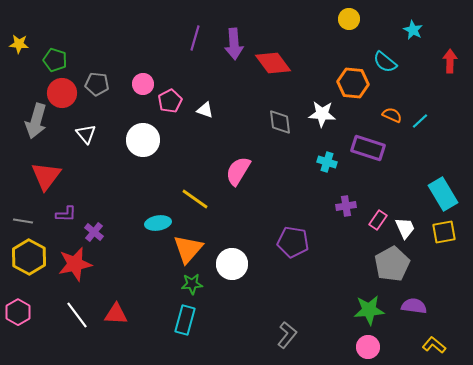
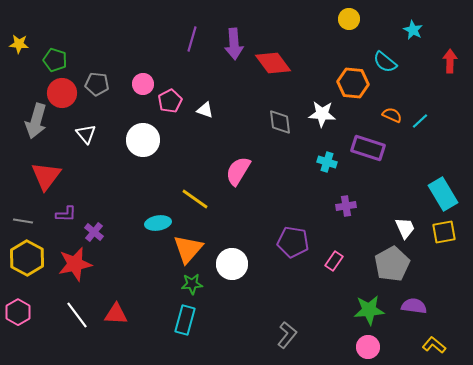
purple line at (195, 38): moved 3 px left, 1 px down
pink rectangle at (378, 220): moved 44 px left, 41 px down
yellow hexagon at (29, 257): moved 2 px left, 1 px down
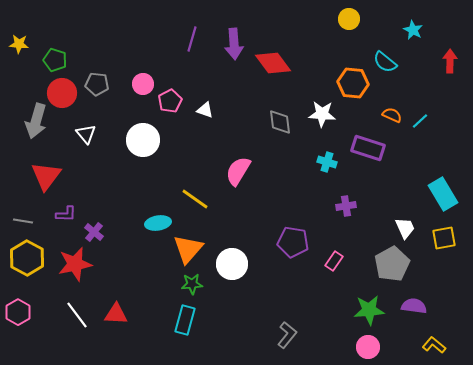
yellow square at (444, 232): moved 6 px down
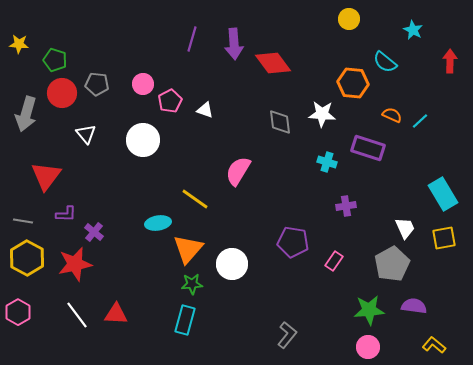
gray arrow at (36, 121): moved 10 px left, 7 px up
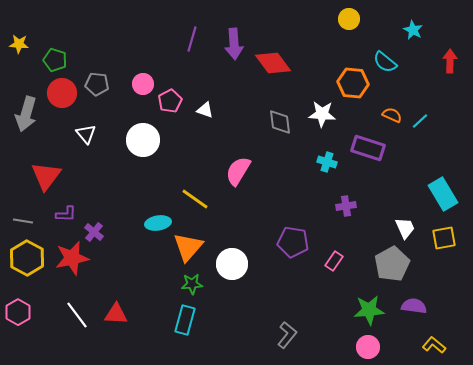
orange triangle at (188, 249): moved 2 px up
red star at (75, 264): moved 3 px left, 6 px up
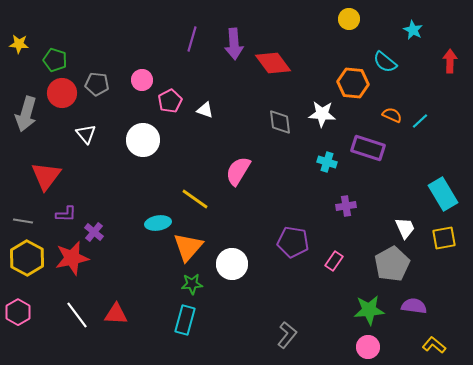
pink circle at (143, 84): moved 1 px left, 4 px up
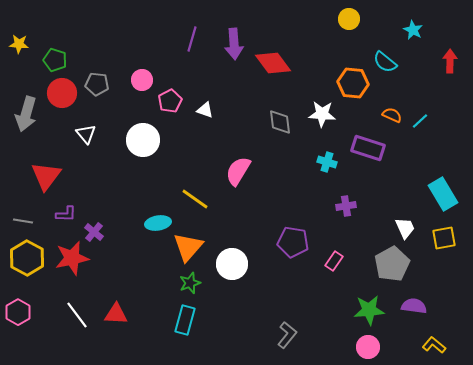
green star at (192, 284): moved 2 px left, 1 px up; rotated 15 degrees counterclockwise
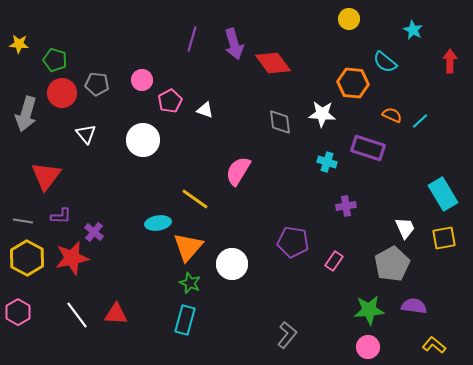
purple arrow at (234, 44): rotated 12 degrees counterclockwise
purple L-shape at (66, 214): moved 5 px left, 2 px down
green star at (190, 283): rotated 30 degrees counterclockwise
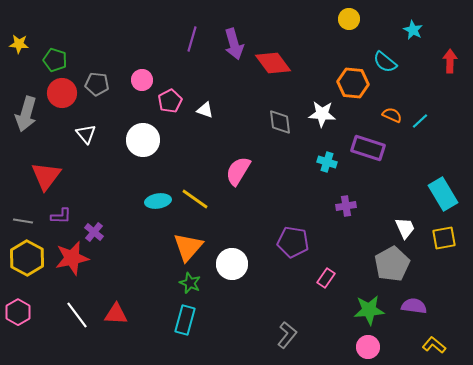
cyan ellipse at (158, 223): moved 22 px up
pink rectangle at (334, 261): moved 8 px left, 17 px down
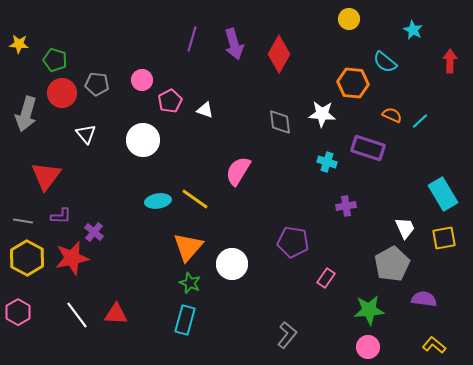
red diamond at (273, 63): moved 6 px right, 9 px up; rotated 66 degrees clockwise
purple semicircle at (414, 306): moved 10 px right, 7 px up
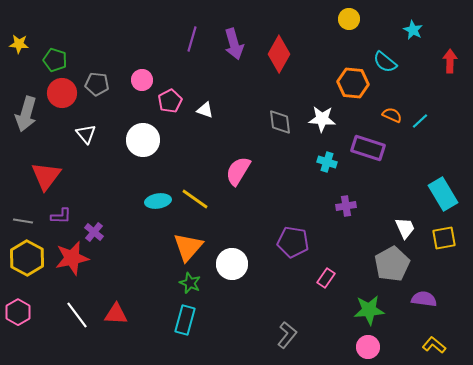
white star at (322, 114): moved 5 px down
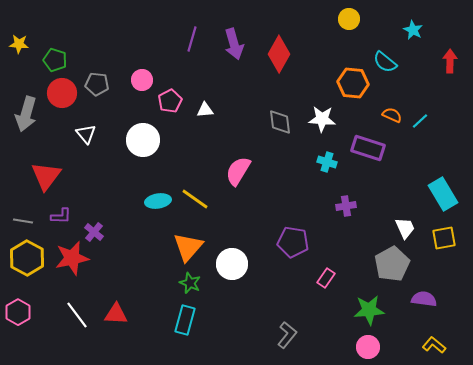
white triangle at (205, 110): rotated 24 degrees counterclockwise
